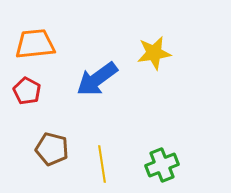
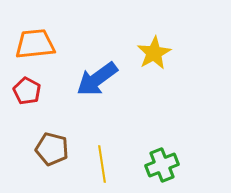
yellow star: rotated 20 degrees counterclockwise
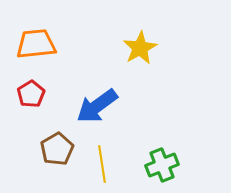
orange trapezoid: moved 1 px right
yellow star: moved 14 px left, 5 px up
blue arrow: moved 27 px down
red pentagon: moved 4 px right, 3 px down; rotated 12 degrees clockwise
brown pentagon: moved 5 px right; rotated 28 degrees clockwise
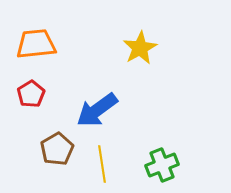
blue arrow: moved 4 px down
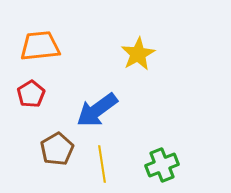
orange trapezoid: moved 4 px right, 2 px down
yellow star: moved 2 px left, 6 px down
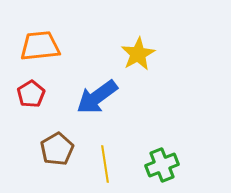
blue arrow: moved 13 px up
yellow line: moved 3 px right
